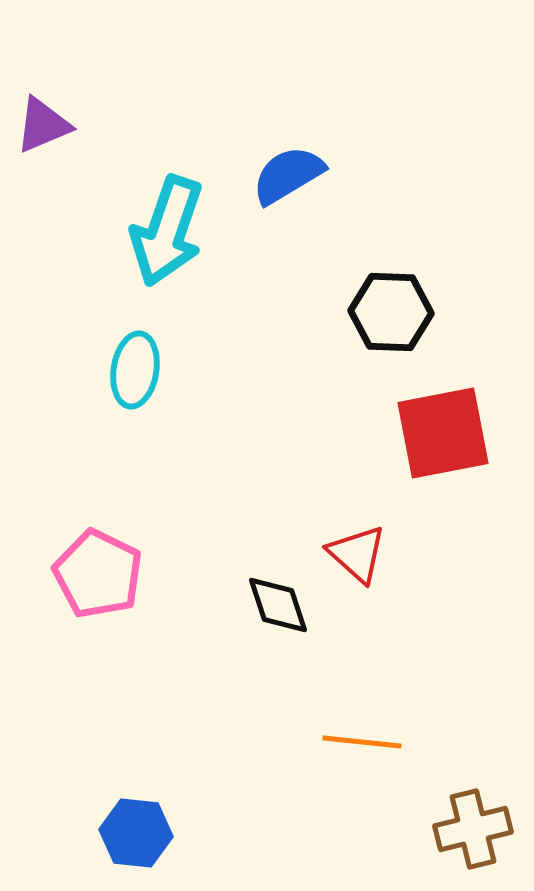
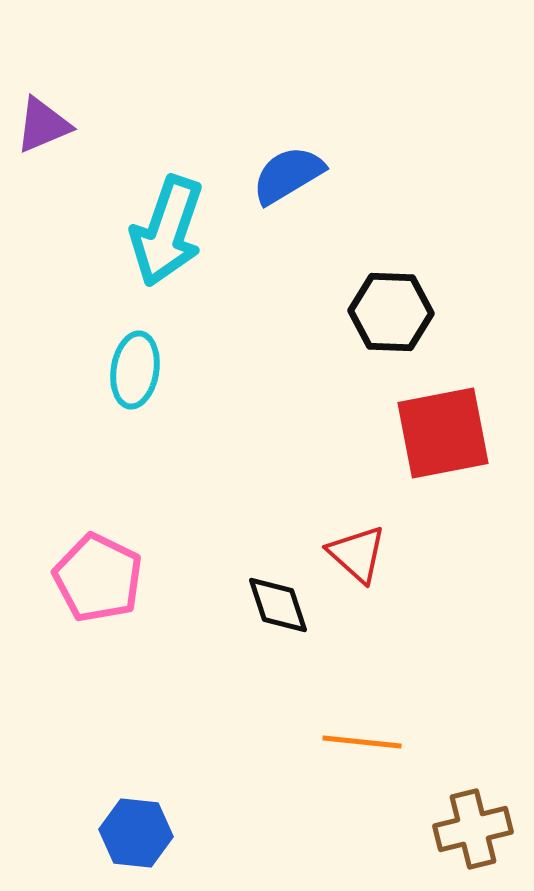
pink pentagon: moved 4 px down
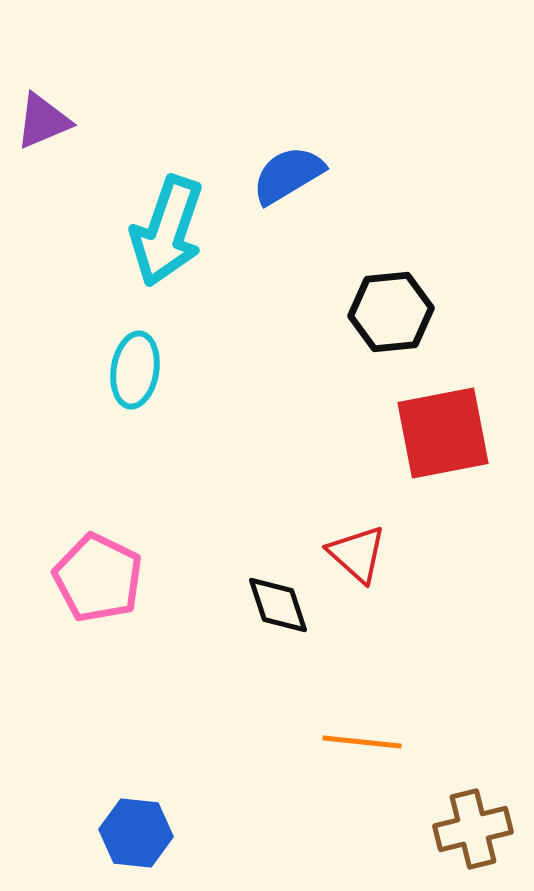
purple triangle: moved 4 px up
black hexagon: rotated 8 degrees counterclockwise
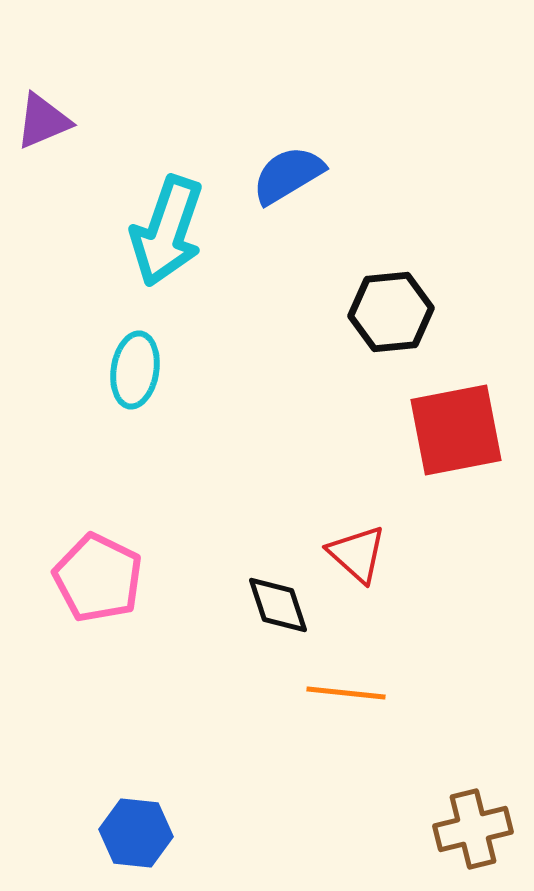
red square: moved 13 px right, 3 px up
orange line: moved 16 px left, 49 px up
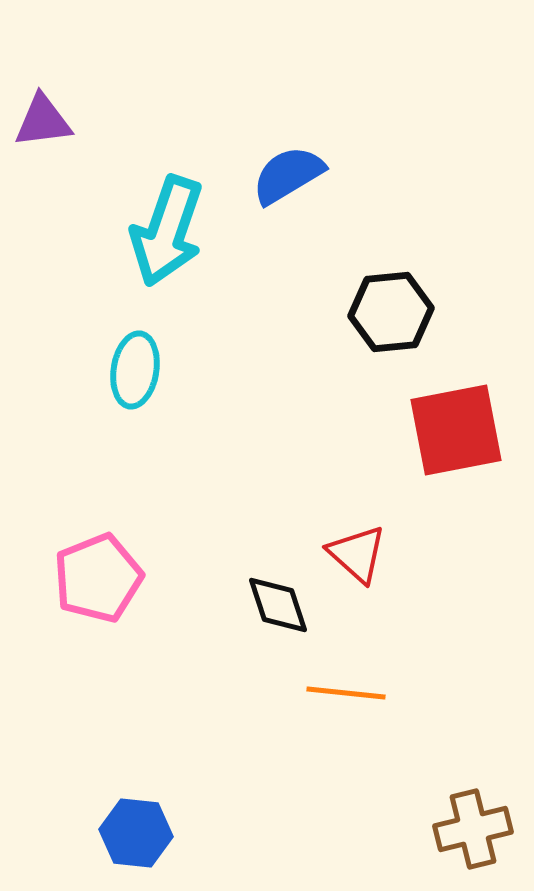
purple triangle: rotated 16 degrees clockwise
pink pentagon: rotated 24 degrees clockwise
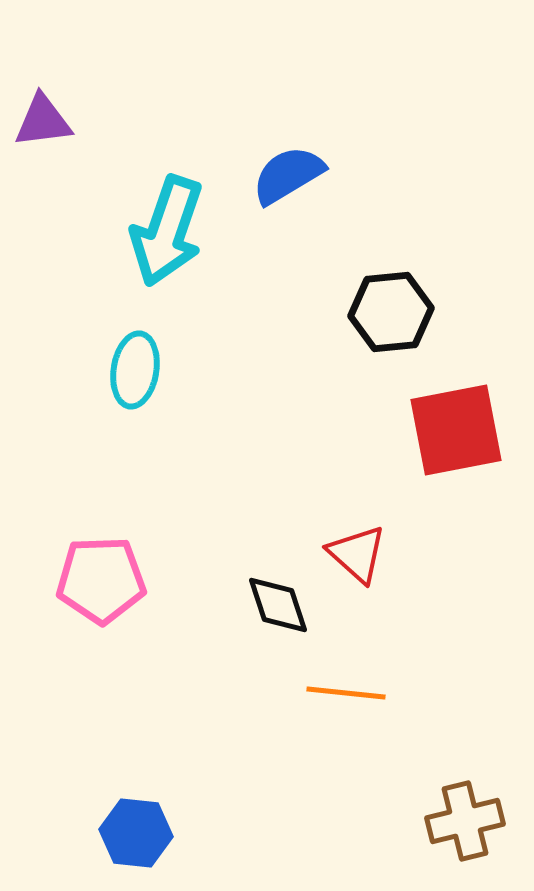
pink pentagon: moved 3 px right, 2 px down; rotated 20 degrees clockwise
brown cross: moved 8 px left, 8 px up
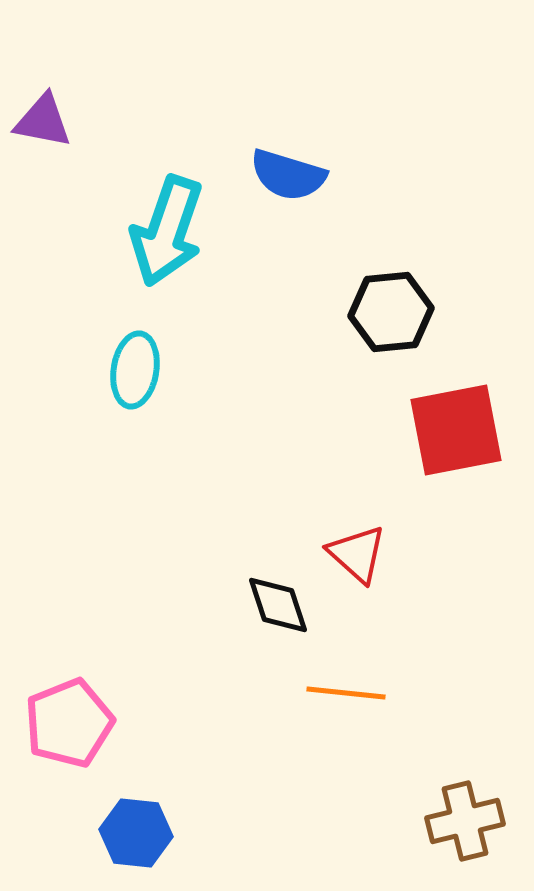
purple triangle: rotated 18 degrees clockwise
blue semicircle: rotated 132 degrees counterclockwise
pink pentagon: moved 32 px left, 143 px down; rotated 20 degrees counterclockwise
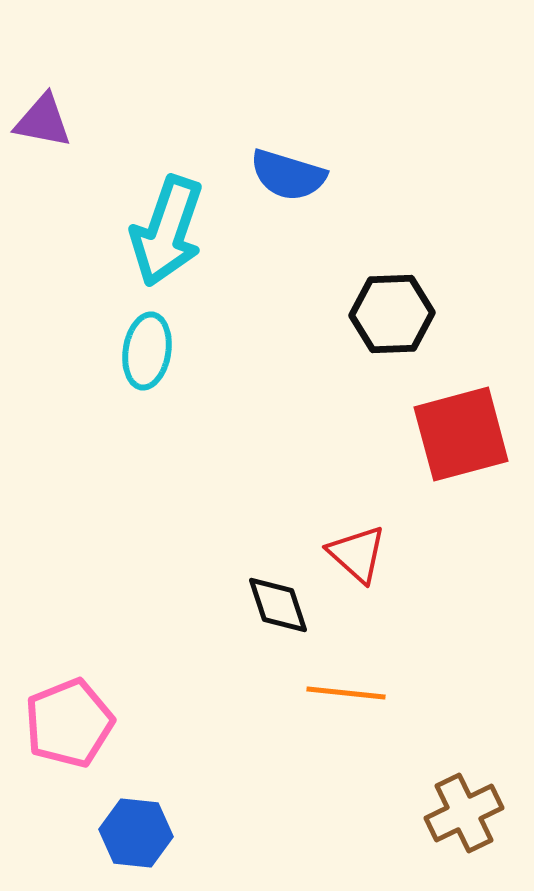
black hexagon: moved 1 px right, 2 px down; rotated 4 degrees clockwise
cyan ellipse: moved 12 px right, 19 px up
red square: moved 5 px right, 4 px down; rotated 4 degrees counterclockwise
brown cross: moved 1 px left, 8 px up; rotated 12 degrees counterclockwise
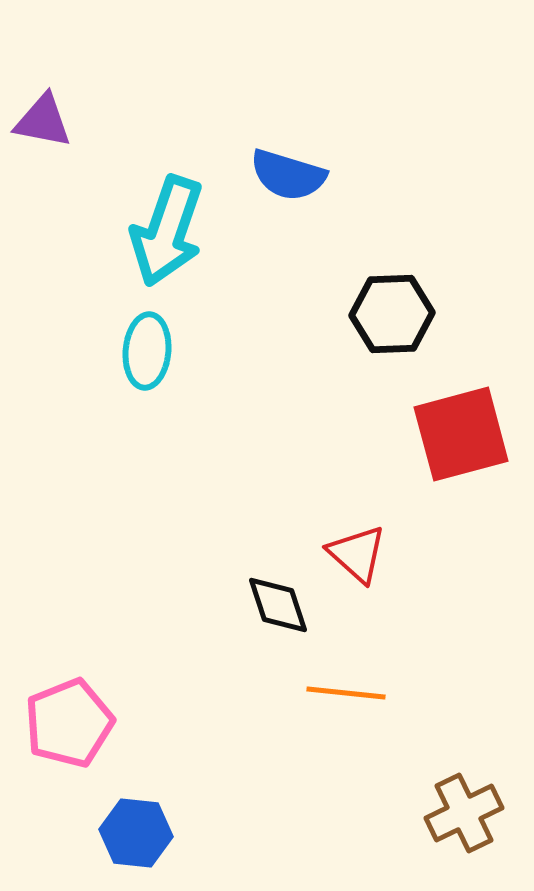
cyan ellipse: rotated 4 degrees counterclockwise
